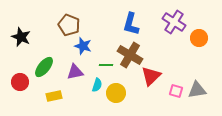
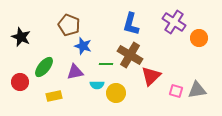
green line: moved 1 px up
cyan semicircle: rotated 72 degrees clockwise
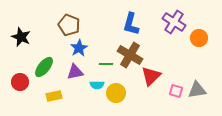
blue star: moved 4 px left, 2 px down; rotated 24 degrees clockwise
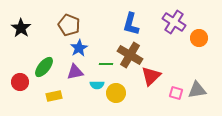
black star: moved 9 px up; rotated 12 degrees clockwise
pink square: moved 2 px down
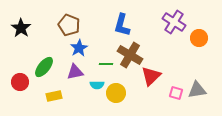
blue L-shape: moved 9 px left, 1 px down
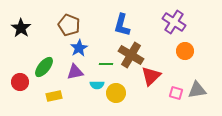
orange circle: moved 14 px left, 13 px down
brown cross: moved 1 px right
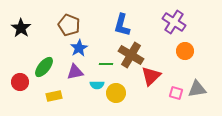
gray triangle: moved 1 px up
